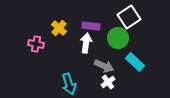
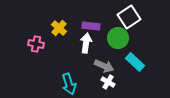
white cross: rotated 24 degrees counterclockwise
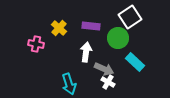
white square: moved 1 px right
white arrow: moved 9 px down
gray arrow: moved 3 px down
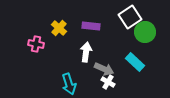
green circle: moved 27 px right, 6 px up
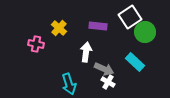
purple rectangle: moved 7 px right
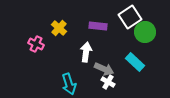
pink cross: rotated 14 degrees clockwise
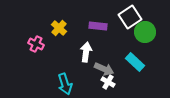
cyan arrow: moved 4 px left
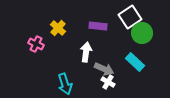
yellow cross: moved 1 px left
green circle: moved 3 px left, 1 px down
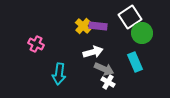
yellow cross: moved 25 px right, 2 px up
white arrow: moved 7 px right; rotated 66 degrees clockwise
cyan rectangle: rotated 24 degrees clockwise
cyan arrow: moved 6 px left, 10 px up; rotated 25 degrees clockwise
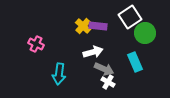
green circle: moved 3 px right
